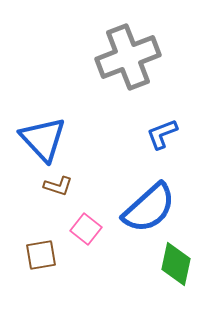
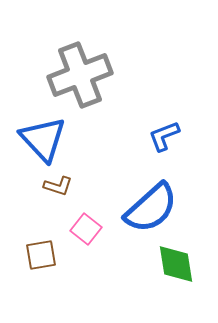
gray cross: moved 48 px left, 18 px down
blue L-shape: moved 2 px right, 2 px down
blue semicircle: moved 2 px right
green diamond: rotated 21 degrees counterclockwise
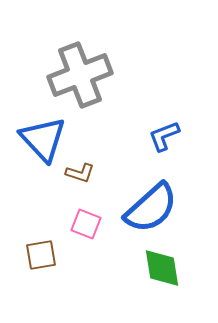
brown L-shape: moved 22 px right, 13 px up
pink square: moved 5 px up; rotated 16 degrees counterclockwise
green diamond: moved 14 px left, 4 px down
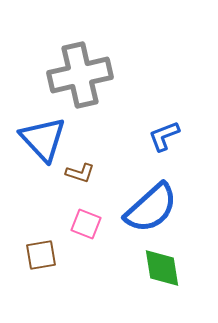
gray cross: rotated 8 degrees clockwise
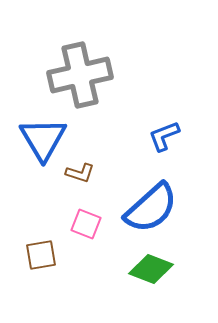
blue triangle: rotated 12 degrees clockwise
green diamond: moved 11 px left, 1 px down; rotated 60 degrees counterclockwise
